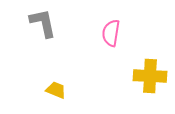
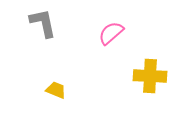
pink semicircle: rotated 40 degrees clockwise
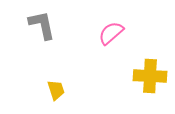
gray L-shape: moved 1 px left, 2 px down
yellow trapezoid: rotated 50 degrees clockwise
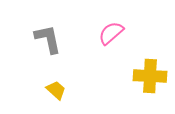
gray L-shape: moved 6 px right, 14 px down
yellow trapezoid: rotated 30 degrees counterclockwise
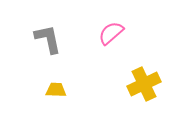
yellow cross: moved 6 px left, 8 px down; rotated 28 degrees counterclockwise
yellow trapezoid: rotated 40 degrees counterclockwise
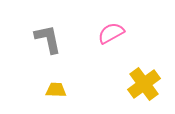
pink semicircle: rotated 12 degrees clockwise
yellow cross: rotated 12 degrees counterclockwise
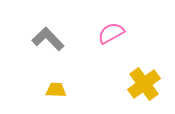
gray L-shape: rotated 32 degrees counterclockwise
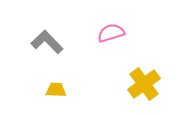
pink semicircle: rotated 12 degrees clockwise
gray L-shape: moved 1 px left, 3 px down
